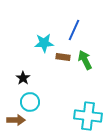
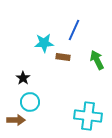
green arrow: moved 12 px right
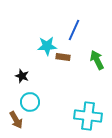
cyan star: moved 3 px right, 3 px down
black star: moved 1 px left, 2 px up; rotated 16 degrees counterclockwise
brown arrow: rotated 60 degrees clockwise
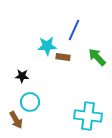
green arrow: moved 3 px up; rotated 18 degrees counterclockwise
black star: rotated 16 degrees counterclockwise
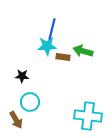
blue line: moved 22 px left, 1 px up; rotated 10 degrees counterclockwise
green arrow: moved 14 px left, 6 px up; rotated 30 degrees counterclockwise
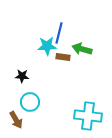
blue line: moved 7 px right, 4 px down
green arrow: moved 1 px left, 2 px up
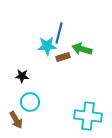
brown rectangle: rotated 24 degrees counterclockwise
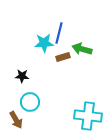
cyan star: moved 3 px left, 3 px up
